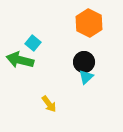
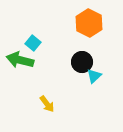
black circle: moved 2 px left
cyan triangle: moved 8 px right, 1 px up
yellow arrow: moved 2 px left
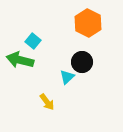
orange hexagon: moved 1 px left
cyan square: moved 2 px up
cyan triangle: moved 27 px left, 1 px down
yellow arrow: moved 2 px up
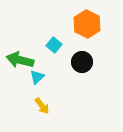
orange hexagon: moved 1 px left, 1 px down
cyan square: moved 21 px right, 4 px down
cyan triangle: moved 30 px left
yellow arrow: moved 5 px left, 4 px down
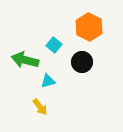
orange hexagon: moved 2 px right, 3 px down
green arrow: moved 5 px right
cyan triangle: moved 11 px right, 4 px down; rotated 28 degrees clockwise
yellow arrow: moved 2 px left, 1 px down
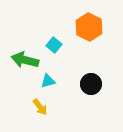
black circle: moved 9 px right, 22 px down
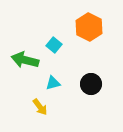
cyan triangle: moved 5 px right, 2 px down
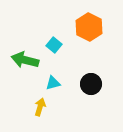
yellow arrow: rotated 126 degrees counterclockwise
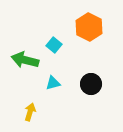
yellow arrow: moved 10 px left, 5 px down
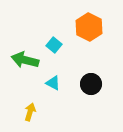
cyan triangle: rotated 42 degrees clockwise
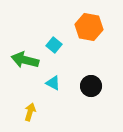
orange hexagon: rotated 16 degrees counterclockwise
black circle: moved 2 px down
